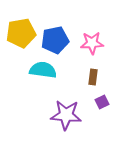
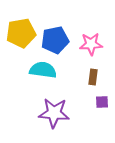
pink star: moved 1 px left, 1 px down
purple square: rotated 24 degrees clockwise
purple star: moved 12 px left, 2 px up
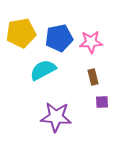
blue pentagon: moved 4 px right, 2 px up
pink star: moved 2 px up
cyan semicircle: rotated 36 degrees counterclockwise
brown rectangle: rotated 21 degrees counterclockwise
purple star: moved 2 px right, 4 px down
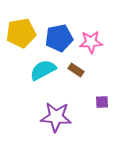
brown rectangle: moved 17 px left, 7 px up; rotated 42 degrees counterclockwise
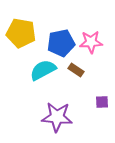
yellow pentagon: rotated 20 degrees clockwise
blue pentagon: moved 2 px right, 5 px down
purple star: moved 1 px right
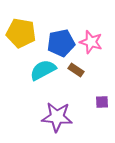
pink star: rotated 20 degrees clockwise
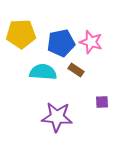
yellow pentagon: moved 1 px down; rotated 12 degrees counterclockwise
cyan semicircle: moved 2 px down; rotated 32 degrees clockwise
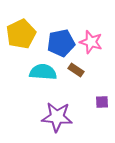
yellow pentagon: rotated 24 degrees counterclockwise
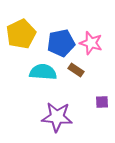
pink star: moved 1 px down
